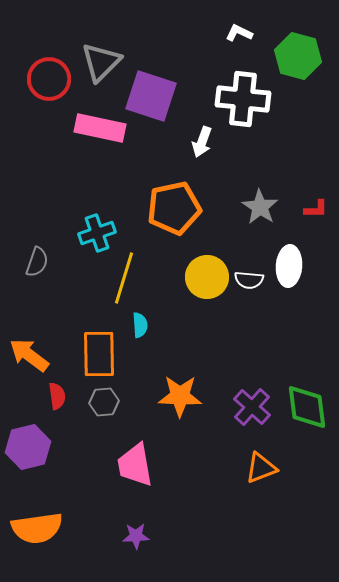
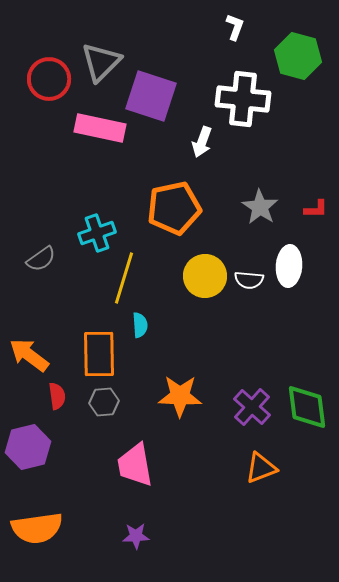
white L-shape: moved 4 px left, 6 px up; rotated 84 degrees clockwise
gray semicircle: moved 4 px right, 3 px up; rotated 36 degrees clockwise
yellow circle: moved 2 px left, 1 px up
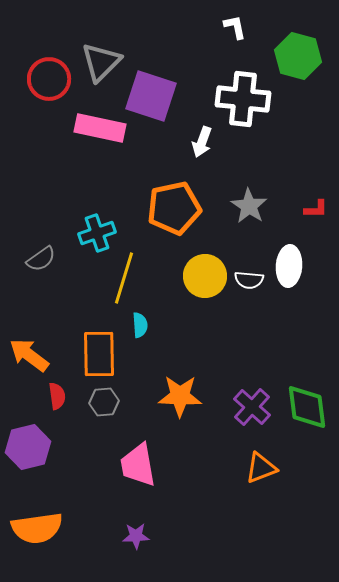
white L-shape: rotated 32 degrees counterclockwise
gray star: moved 11 px left, 1 px up
pink trapezoid: moved 3 px right
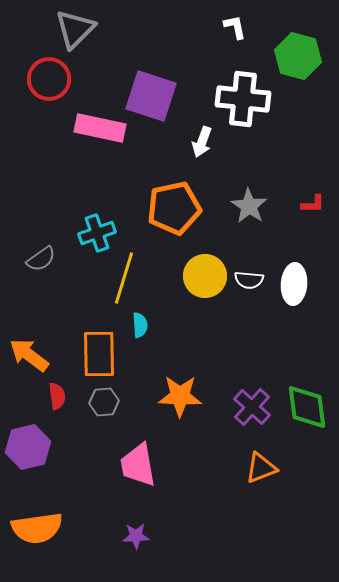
gray triangle: moved 26 px left, 33 px up
red L-shape: moved 3 px left, 5 px up
white ellipse: moved 5 px right, 18 px down
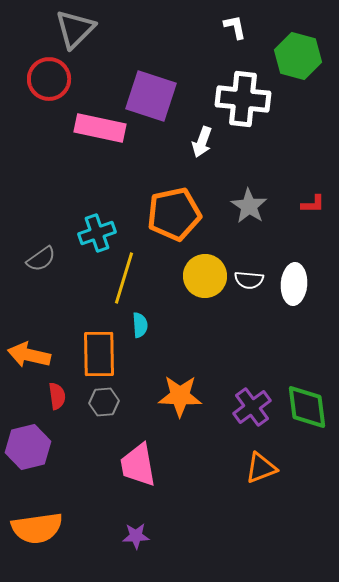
orange pentagon: moved 6 px down
orange arrow: rotated 24 degrees counterclockwise
purple cross: rotated 12 degrees clockwise
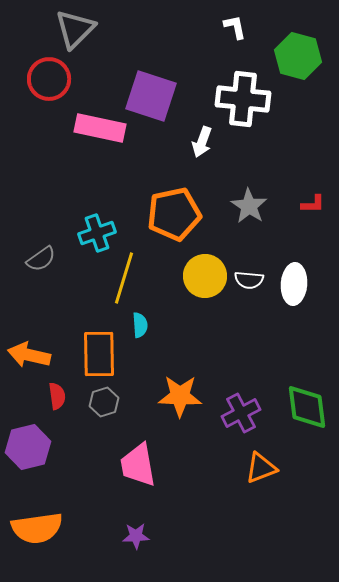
gray hexagon: rotated 12 degrees counterclockwise
purple cross: moved 11 px left, 6 px down; rotated 9 degrees clockwise
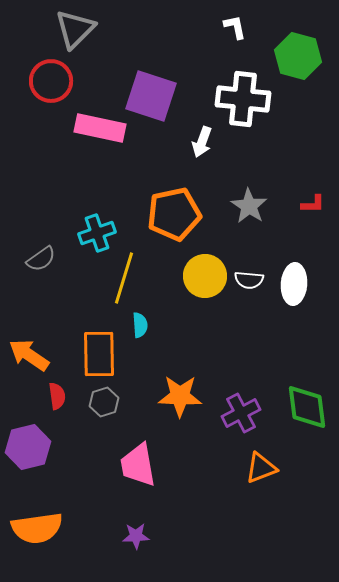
red circle: moved 2 px right, 2 px down
orange arrow: rotated 21 degrees clockwise
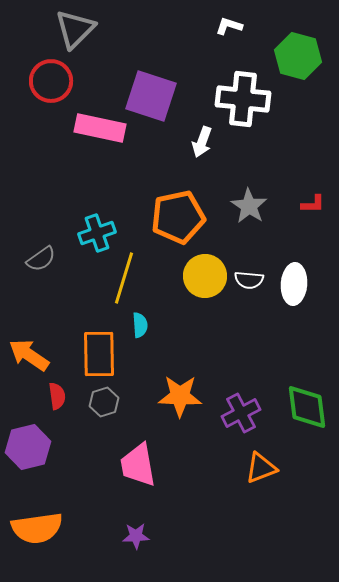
white L-shape: moved 6 px left, 1 px up; rotated 60 degrees counterclockwise
orange pentagon: moved 4 px right, 3 px down
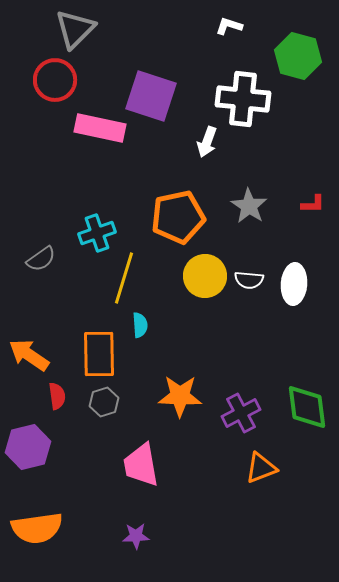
red circle: moved 4 px right, 1 px up
white arrow: moved 5 px right
pink trapezoid: moved 3 px right
